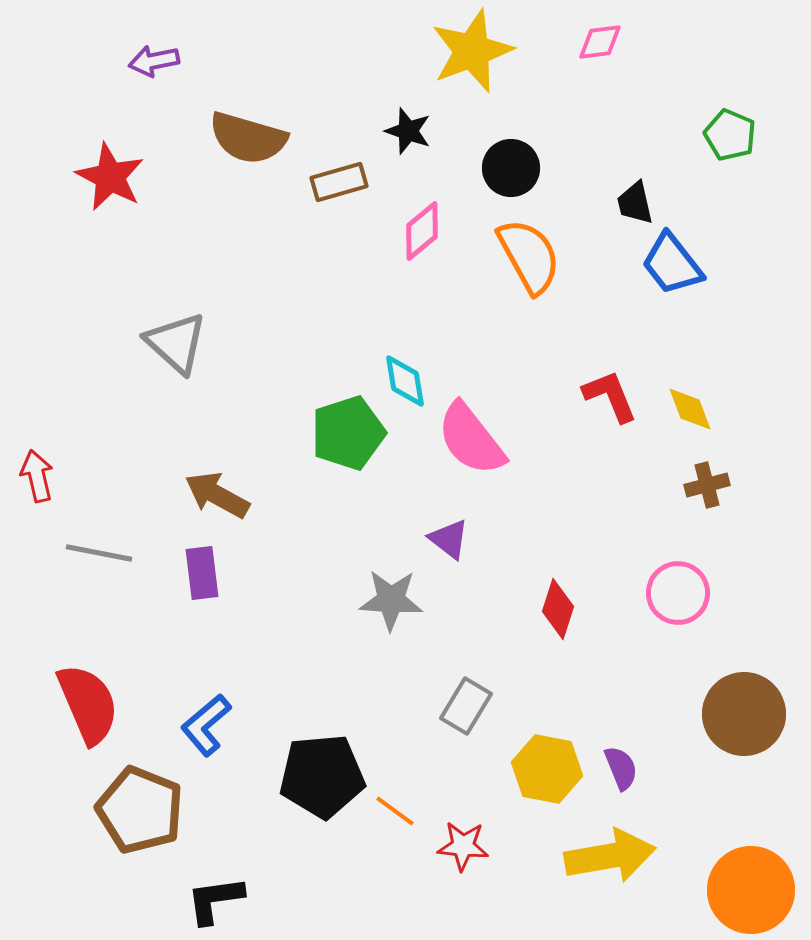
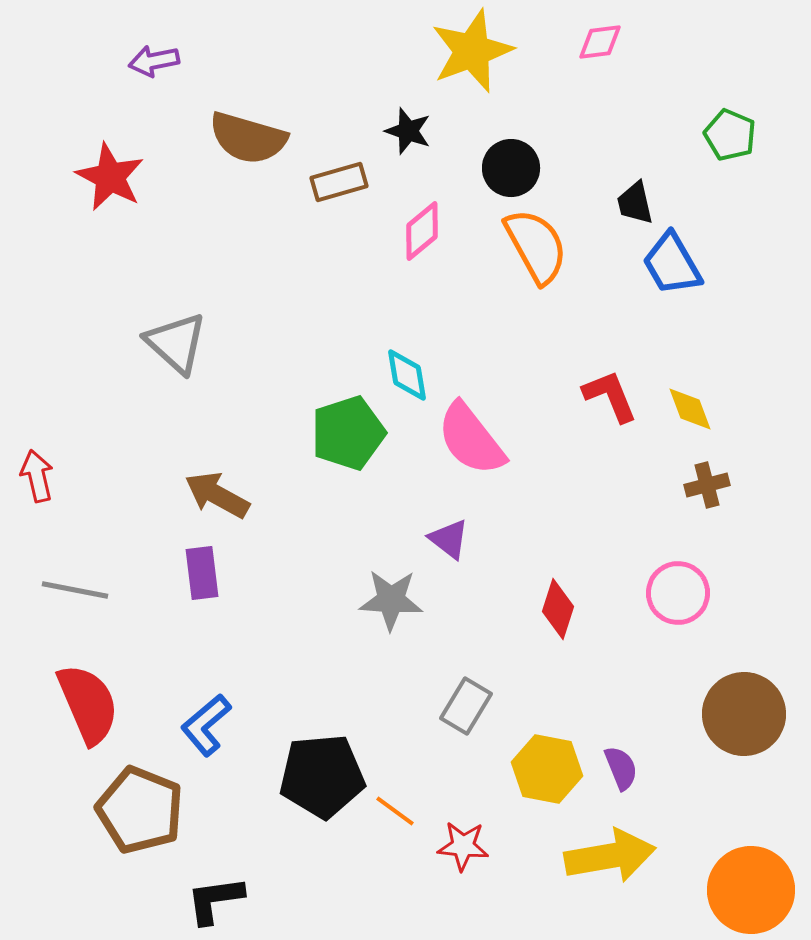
orange semicircle at (529, 256): moved 7 px right, 10 px up
blue trapezoid at (672, 264): rotated 8 degrees clockwise
cyan diamond at (405, 381): moved 2 px right, 6 px up
gray line at (99, 553): moved 24 px left, 37 px down
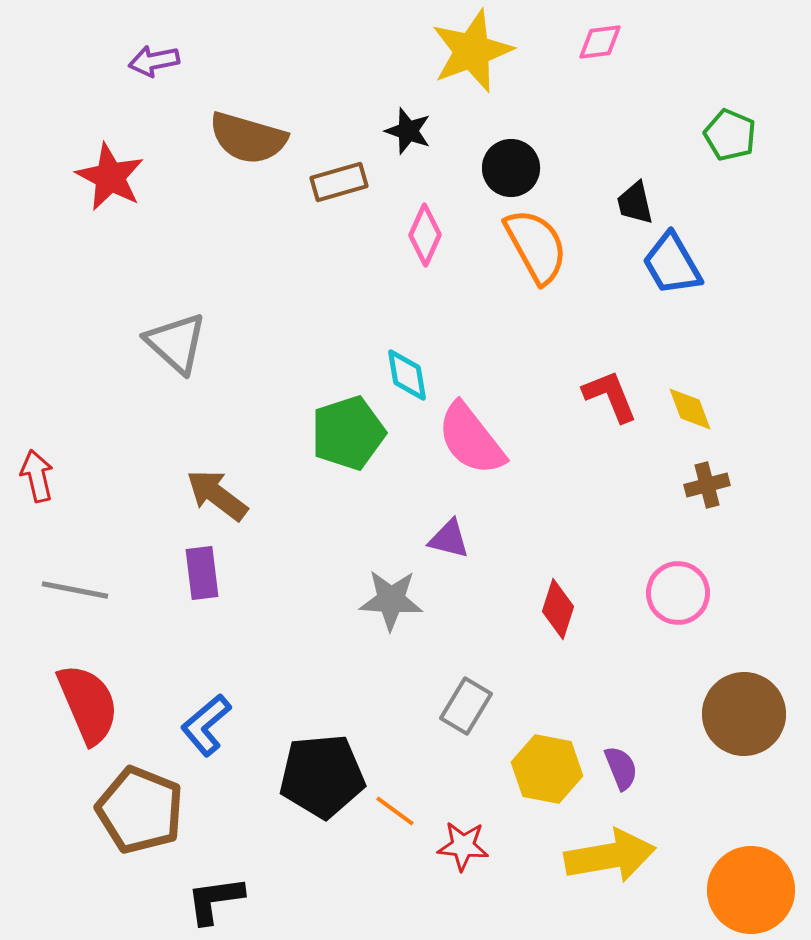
pink diamond at (422, 231): moved 3 px right, 4 px down; rotated 26 degrees counterclockwise
brown arrow at (217, 495): rotated 8 degrees clockwise
purple triangle at (449, 539): rotated 24 degrees counterclockwise
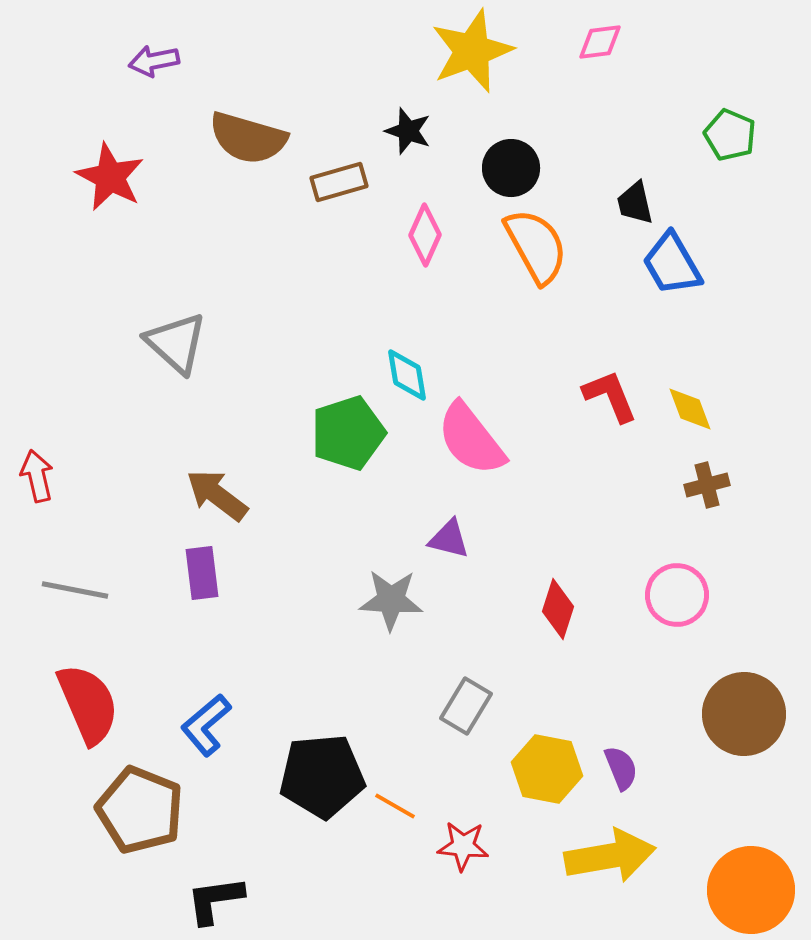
pink circle at (678, 593): moved 1 px left, 2 px down
orange line at (395, 811): moved 5 px up; rotated 6 degrees counterclockwise
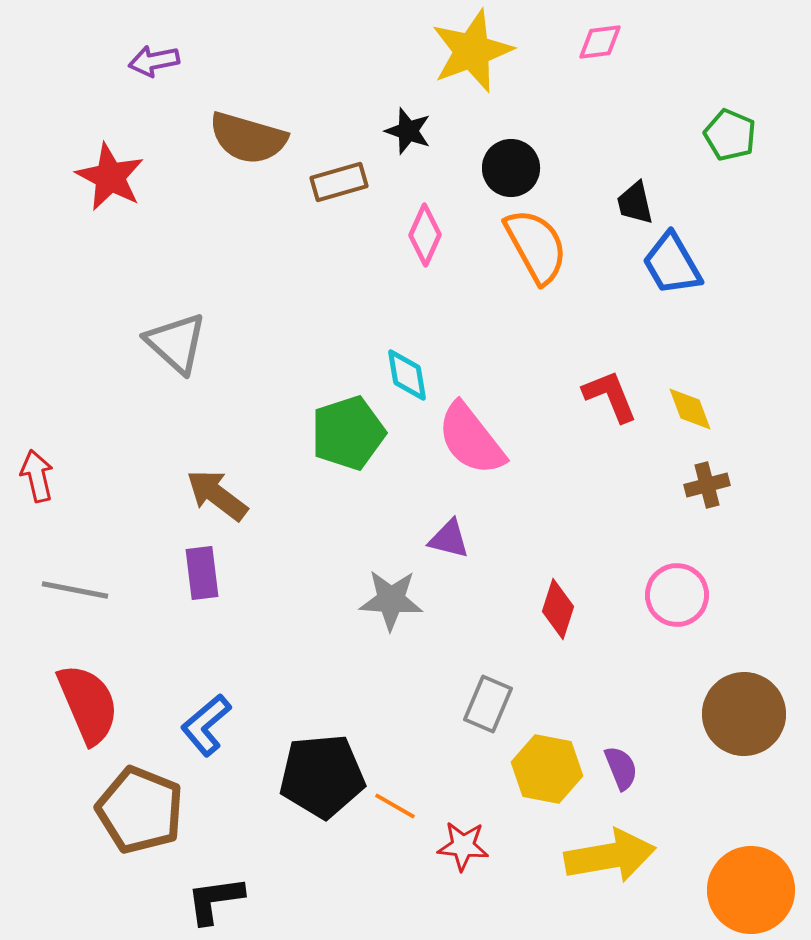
gray rectangle at (466, 706): moved 22 px right, 2 px up; rotated 8 degrees counterclockwise
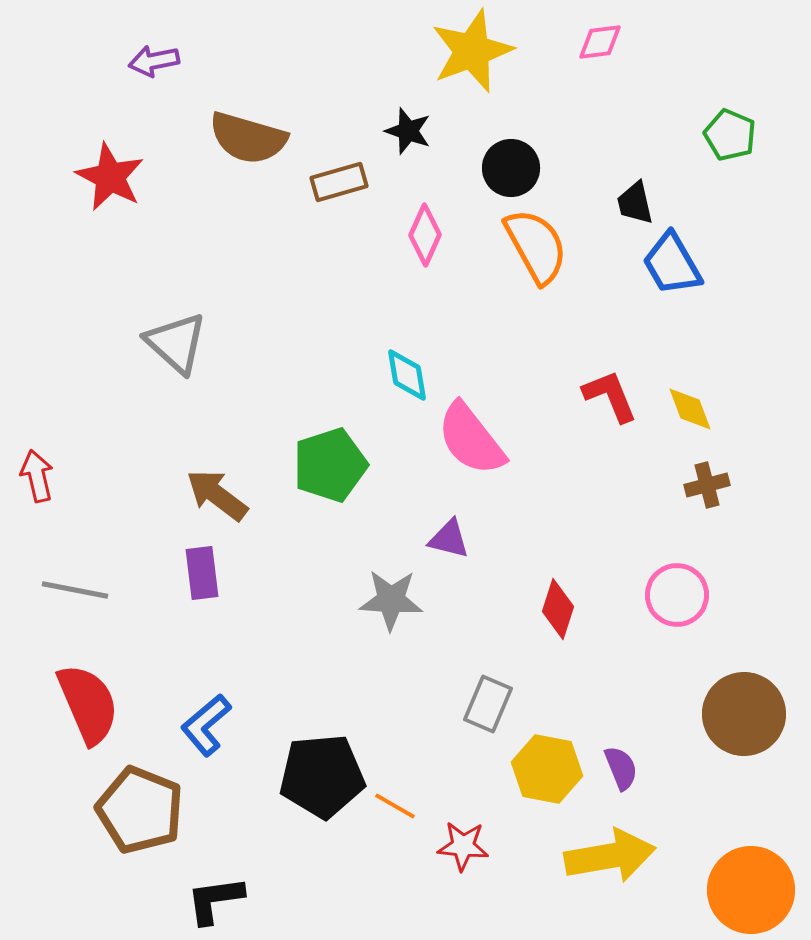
green pentagon at (348, 433): moved 18 px left, 32 px down
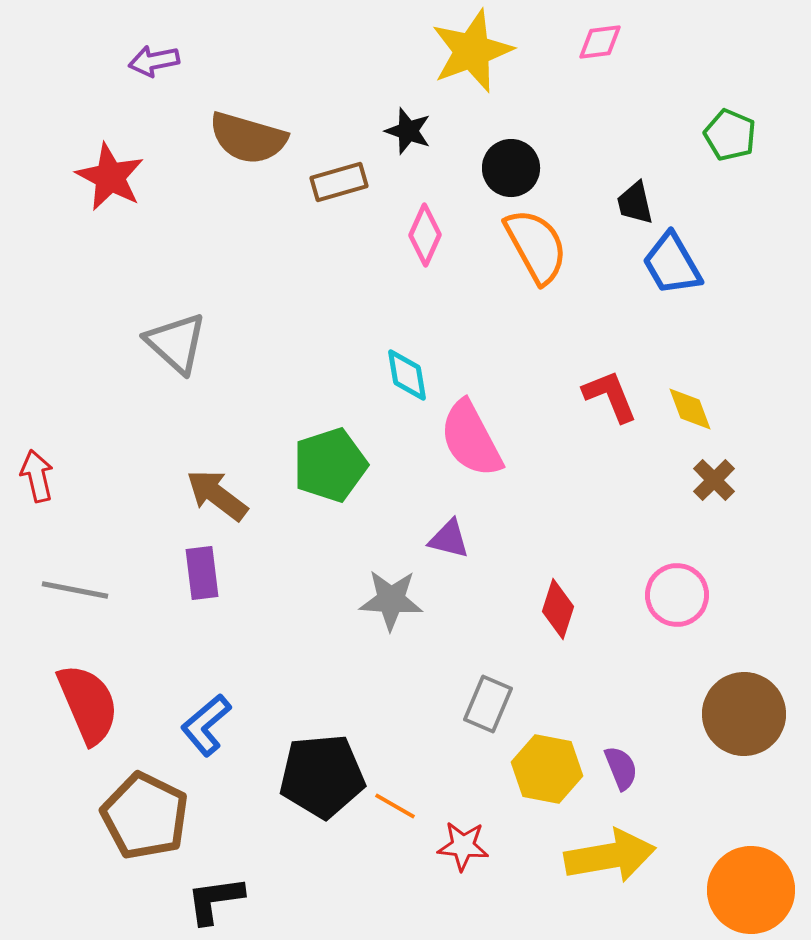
pink semicircle at (471, 439): rotated 10 degrees clockwise
brown cross at (707, 485): moved 7 px right, 5 px up; rotated 30 degrees counterclockwise
brown pentagon at (140, 810): moved 5 px right, 6 px down; rotated 4 degrees clockwise
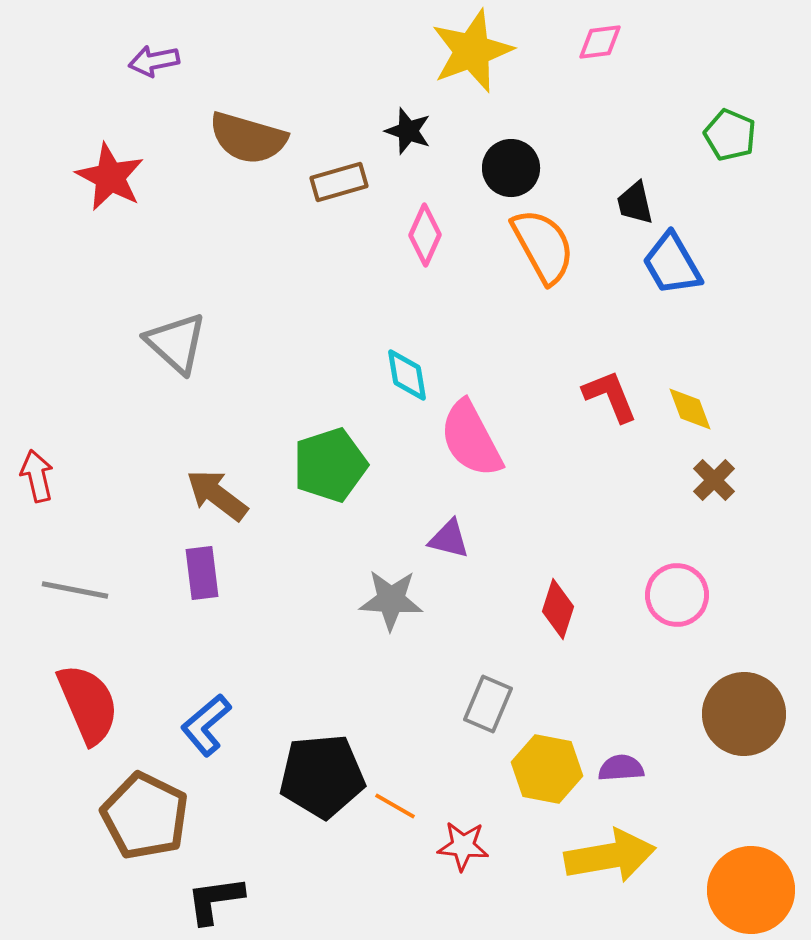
orange semicircle at (536, 246): moved 7 px right
purple semicircle at (621, 768): rotated 72 degrees counterclockwise
